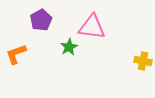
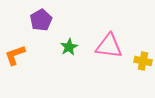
pink triangle: moved 17 px right, 19 px down
orange L-shape: moved 1 px left, 1 px down
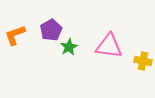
purple pentagon: moved 10 px right, 10 px down
orange L-shape: moved 20 px up
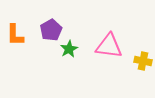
orange L-shape: rotated 70 degrees counterclockwise
green star: moved 2 px down
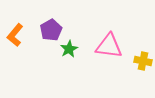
orange L-shape: rotated 40 degrees clockwise
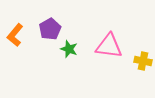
purple pentagon: moved 1 px left, 1 px up
green star: rotated 24 degrees counterclockwise
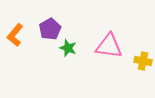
green star: moved 1 px left, 1 px up
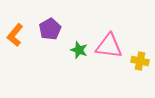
green star: moved 11 px right, 2 px down
yellow cross: moved 3 px left
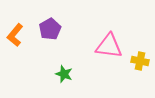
green star: moved 15 px left, 24 px down
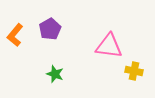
yellow cross: moved 6 px left, 10 px down
green star: moved 9 px left
